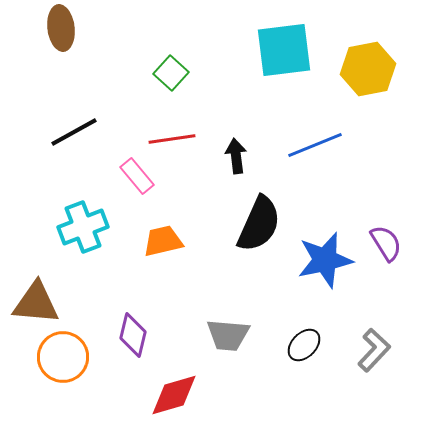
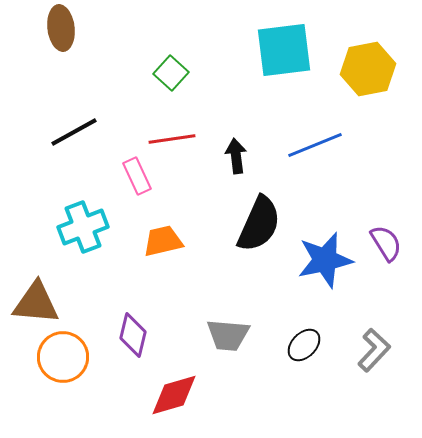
pink rectangle: rotated 15 degrees clockwise
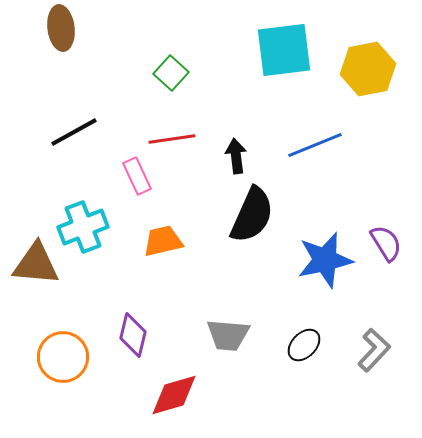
black semicircle: moved 7 px left, 9 px up
brown triangle: moved 39 px up
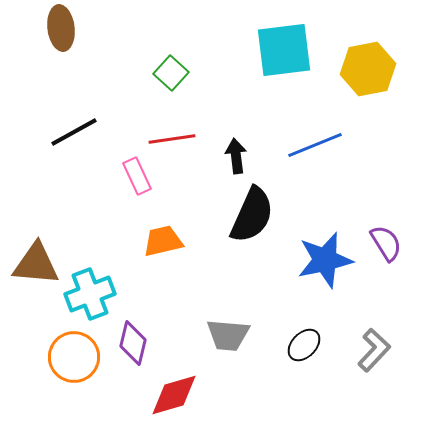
cyan cross: moved 7 px right, 67 px down
purple diamond: moved 8 px down
orange circle: moved 11 px right
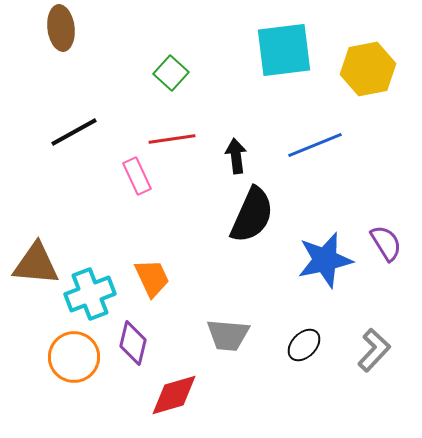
orange trapezoid: moved 11 px left, 37 px down; rotated 78 degrees clockwise
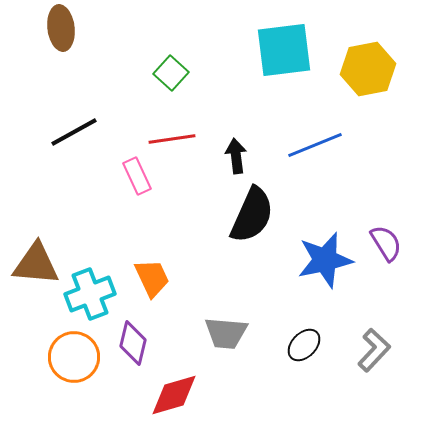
gray trapezoid: moved 2 px left, 2 px up
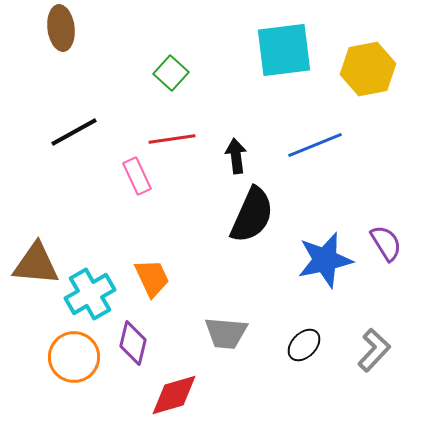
cyan cross: rotated 9 degrees counterclockwise
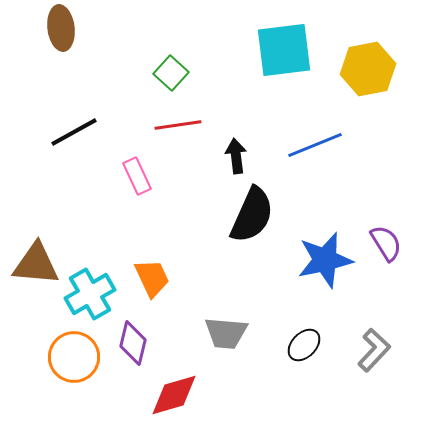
red line: moved 6 px right, 14 px up
